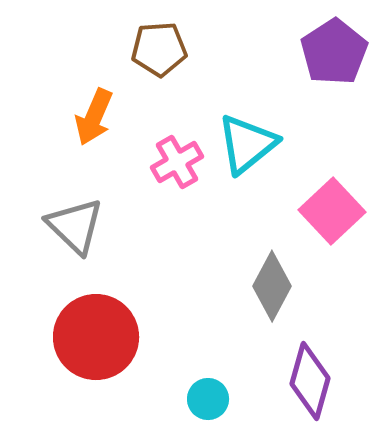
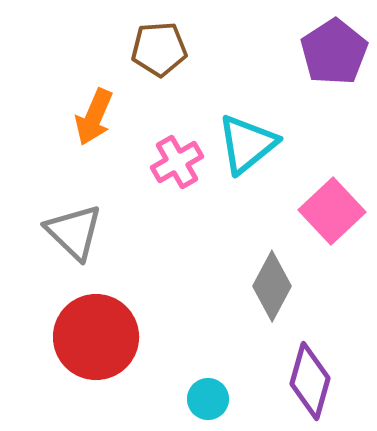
gray triangle: moved 1 px left, 6 px down
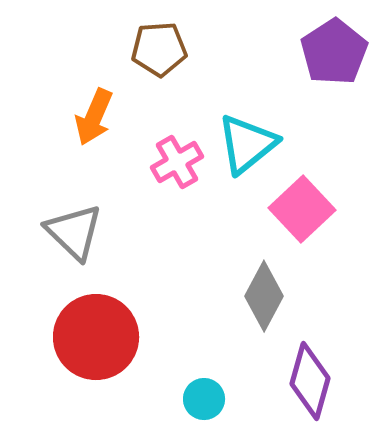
pink square: moved 30 px left, 2 px up
gray diamond: moved 8 px left, 10 px down
cyan circle: moved 4 px left
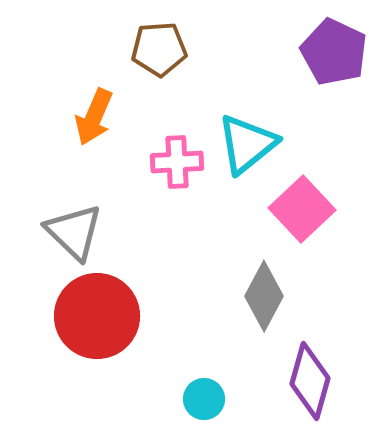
purple pentagon: rotated 14 degrees counterclockwise
pink cross: rotated 27 degrees clockwise
red circle: moved 1 px right, 21 px up
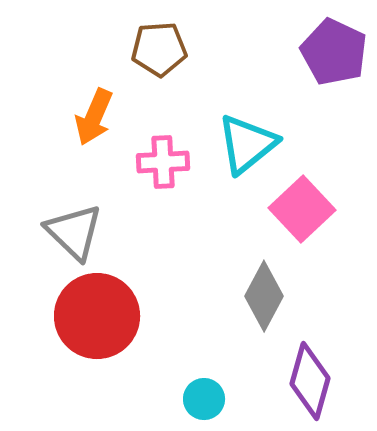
pink cross: moved 14 px left
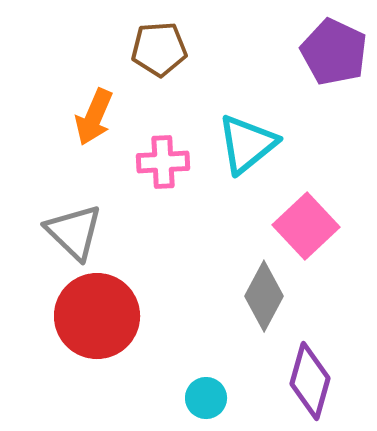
pink square: moved 4 px right, 17 px down
cyan circle: moved 2 px right, 1 px up
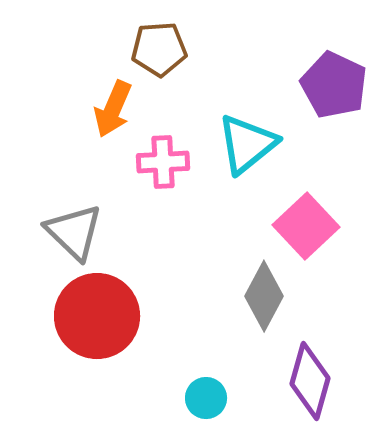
purple pentagon: moved 33 px down
orange arrow: moved 19 px right, 8 px up
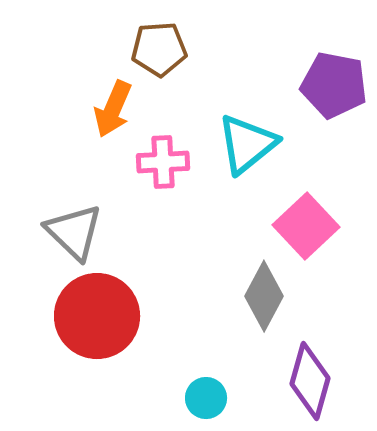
purple pentagon: rotated 14 degrees counterclockwise
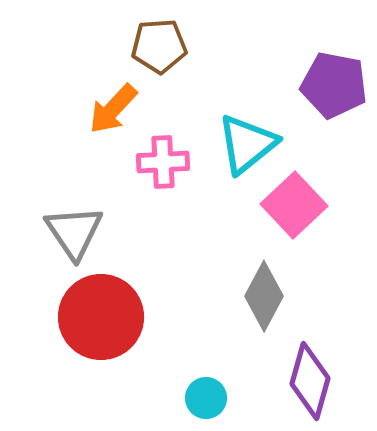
brown pentagon: moved 3 px up
orange arrow: rotated 20 degrees clockwise
pink square: moved 12 px left, 21 px up
gray triangle: rotated 12 degrees clockwise
red circle: moved 4 px right, 1 px down
